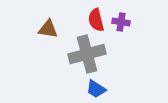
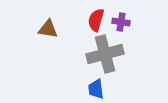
red semicircle: rotated 30 degrees clockwise
gray cross: moved 18 px right
blue trapezoid: rotated 50 degrees clockwise
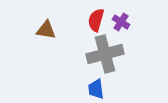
purple cross: rotated 24 degrees clockwise
brown triangle: moved 2 px left, 1 px down
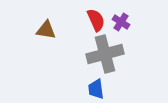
red semicircle: rotated 140 degrees clockwise
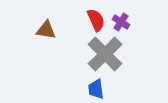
gray cross: rotated 30 degrees counterclockwise
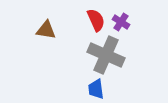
gray cross: moved 1 px right, 1 px down; rotated 21 degrees counterclockwise
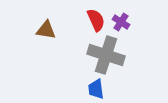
gray cross: rotated 6 degrees counterclockwise
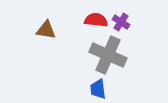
red semicircle: rotated 60 degrees counterclockwise
gray cross: moved 2 px right; rotated 6 degrees clockwise
blue trapezoid: moved 2 px right
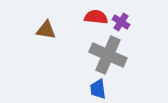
red semicircle: moved 3 px up
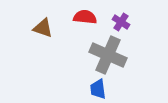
red semicircle: moved 11 px left
brown triangle: moved 3 px left, 2 px up; rotated 10 degrees clockwise
